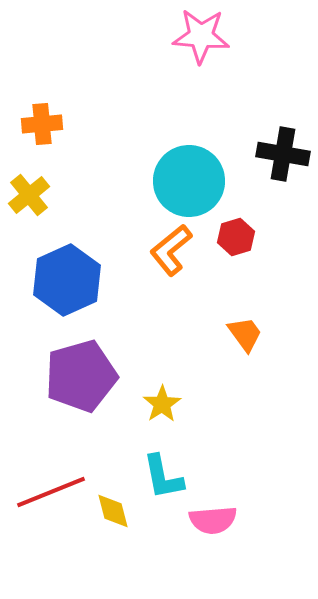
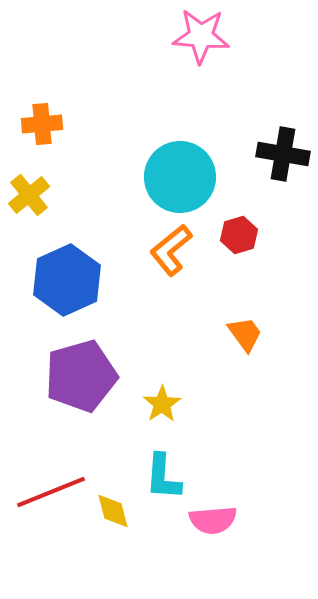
cyan circle: moved 9 px left, 4 px up
red hexagon: moved 3 px right, 2 px up
cyan L-shape: rotated 15 degrees clockwise
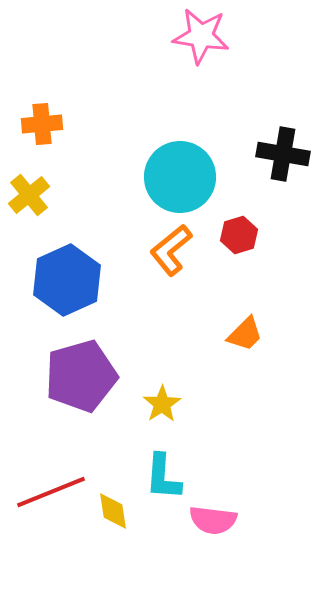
pink star: rotated 4 degrees clockwise
orange trapezoid: rotated 81 degrees clockwise
yellow diamond: rotated 6 degrees clockwise
pink semicircle: rotated 12 degrees clockwise
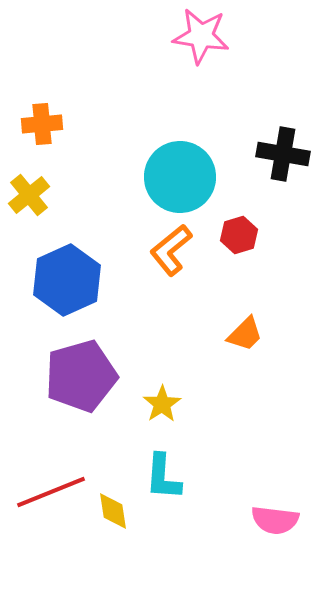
pink semicircle: moved 62 px right
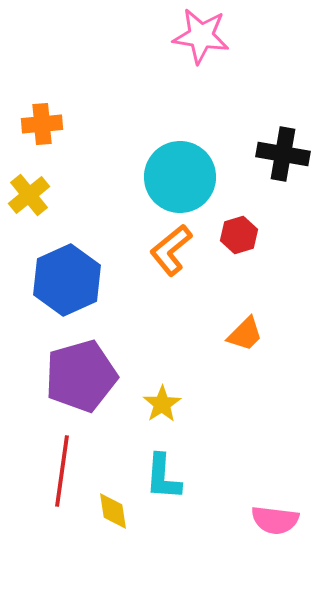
red line: moved 11 px right, 21 px up; rotated 60 degrees counterclockwise
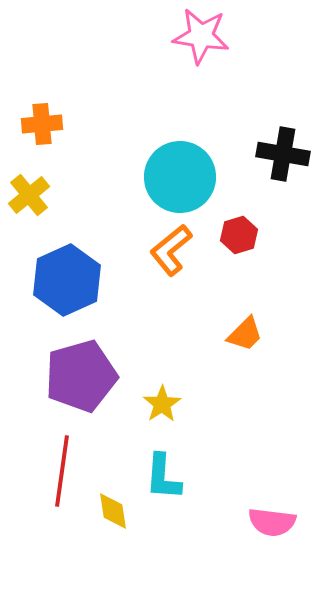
pink semicircle: moved 3 px left, 2 px down
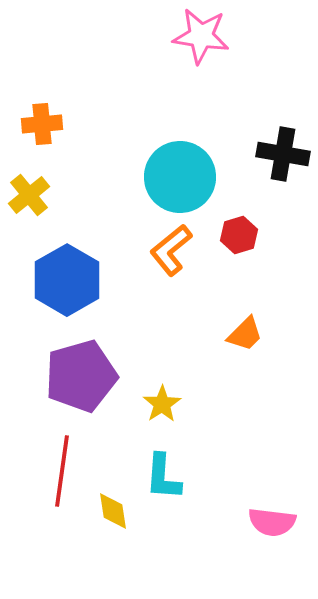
blue hexagon: rotated 6 degrees counterclockwise
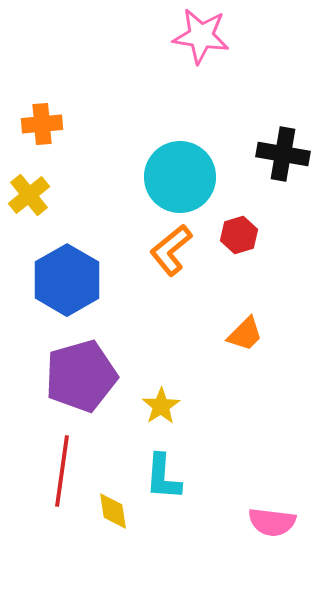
yellow star: moved 1 px left, 2 px down
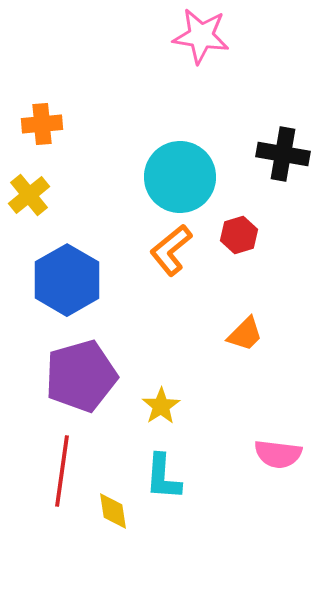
pink semicircle: moved 6 px right, 68 px up
